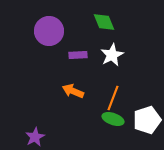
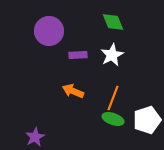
green diamond: moved 9 px right
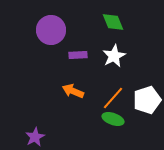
purple circle: moved 2 px right, 1 px up
white star: moved 2 px right, 1 px down
orange line: rotated 20 degrees clockwise
white pentagon: moved 20 px up
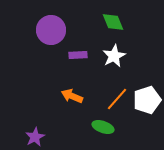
orange arrow: moved 1 px left, 5 px down
orange line: moved 4 px right, 1 px down
green ellipse: moved 10 px left, 8 px down
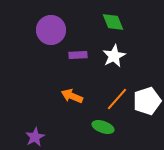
white pentagon: moved 1 px down
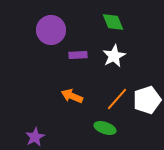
white pentagon: moved 1 px up
green ellipse: moved 2 px right, 1 px down
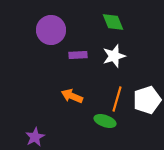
white star: rotated 10 degrees clockwise
orange line: rotated 25 degrees counterclockwise
green ellipse: moved 7 px up
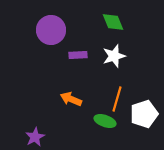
orange arrow: moved 1 px left, 3 px down
white pentagon: moved 3 px left, 14 px down
